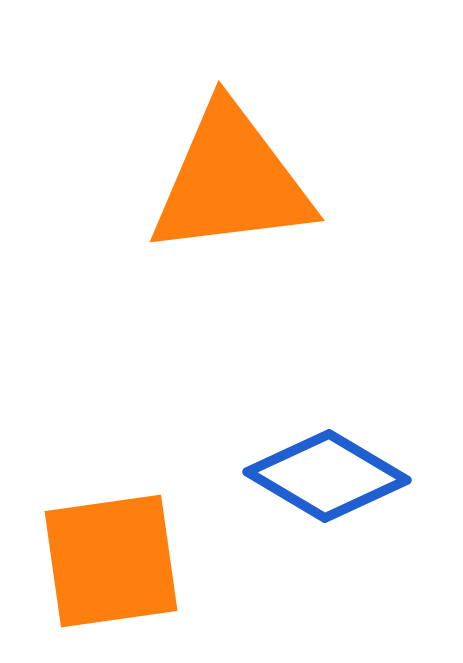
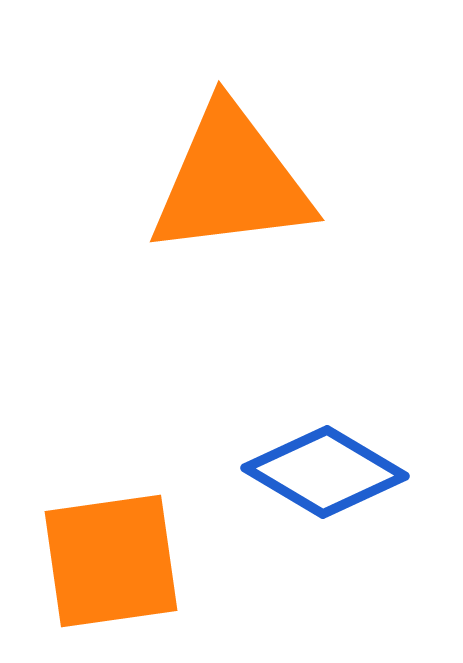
blue diamond: moved 2 px left, 4 px up
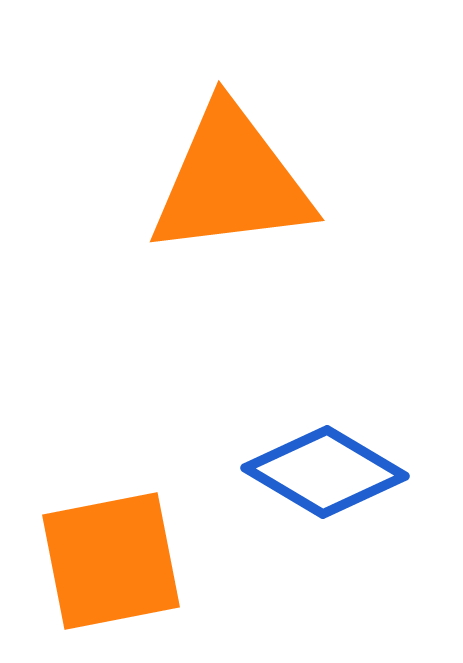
orange square: rotated 3 degrees counterclockwise
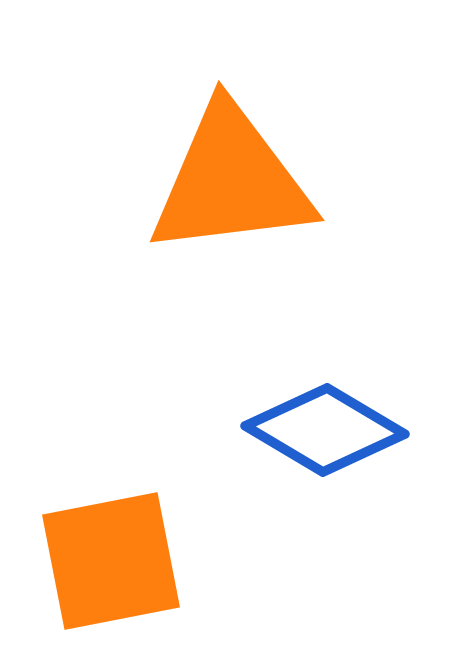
blue diamond: moved 42 px up
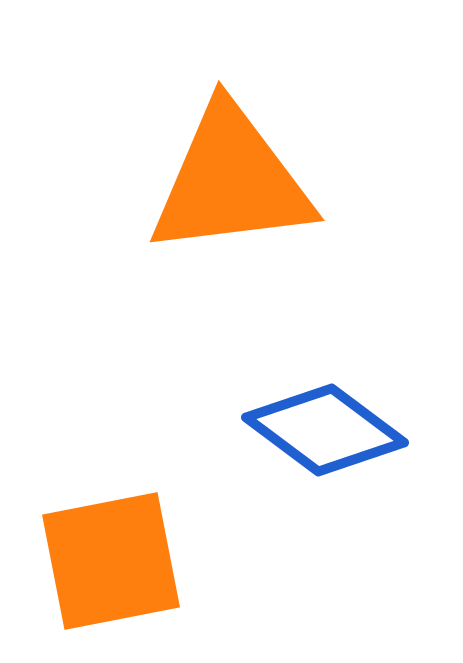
blue diamond: rotated 6 degrees clockwise
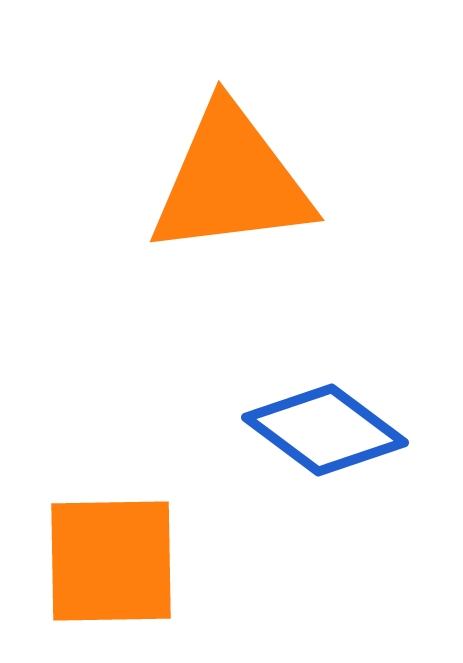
orange square: rotated 10 degrees clockwise
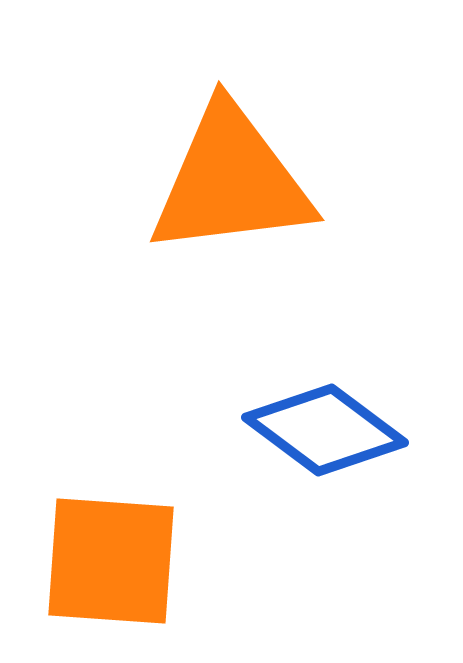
orange square: rotated 5 degrees clockwise
